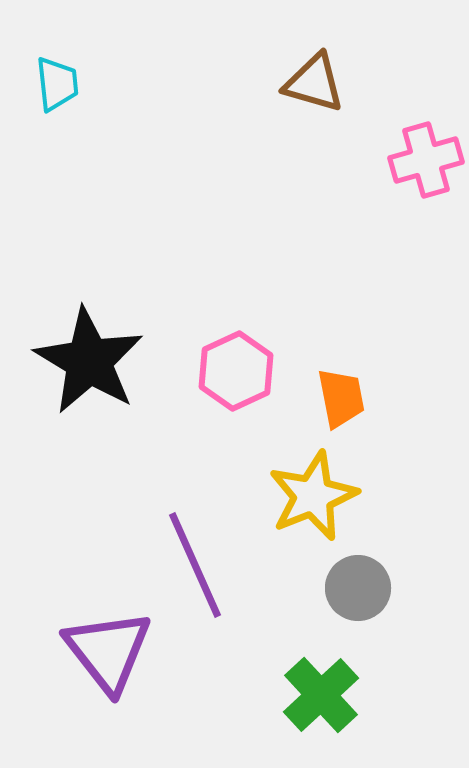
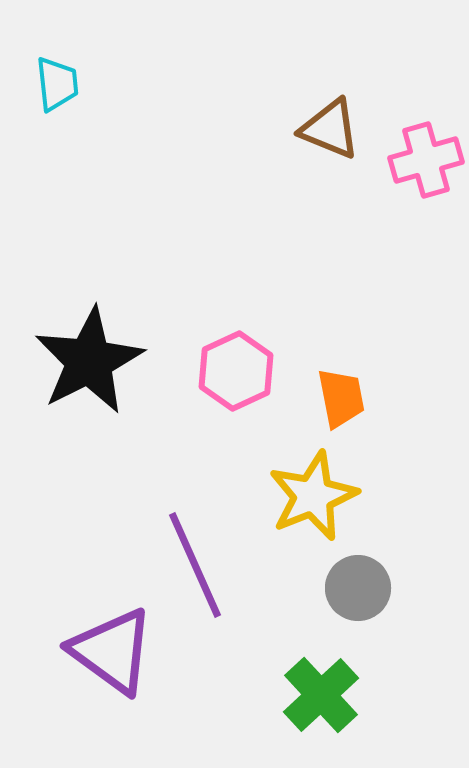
brown triangle: moved 16 px right, 46 px down; rotated 6 degrees clockwise
black star: rotated 14 degrees clockwise
purple triangle: moved 4 px right; rotated 16 degrees counterclockwise
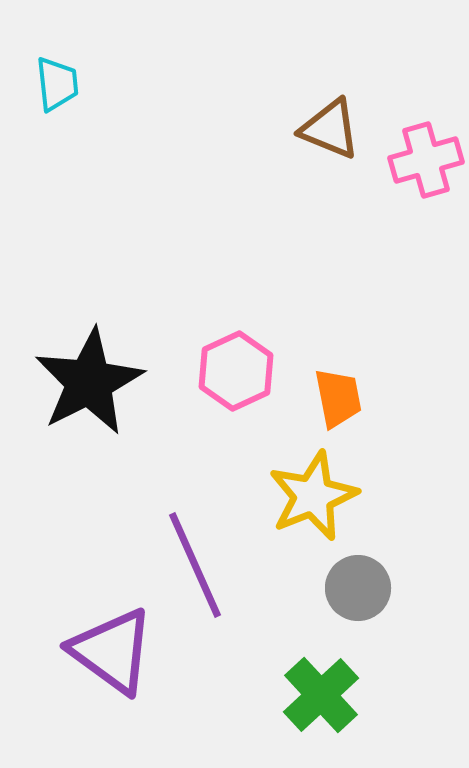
black star: moved 21 px down
orange trapezoid: moved 3 px left
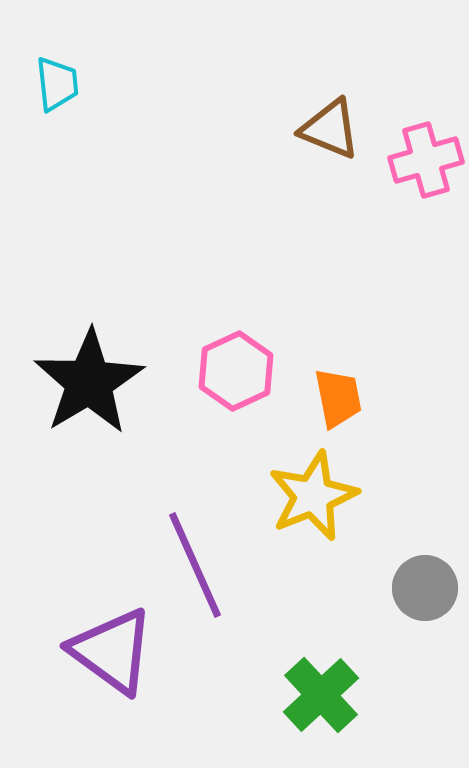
black star: rotated 4 degrees counterclockwise
gray circle: moved 67 px right
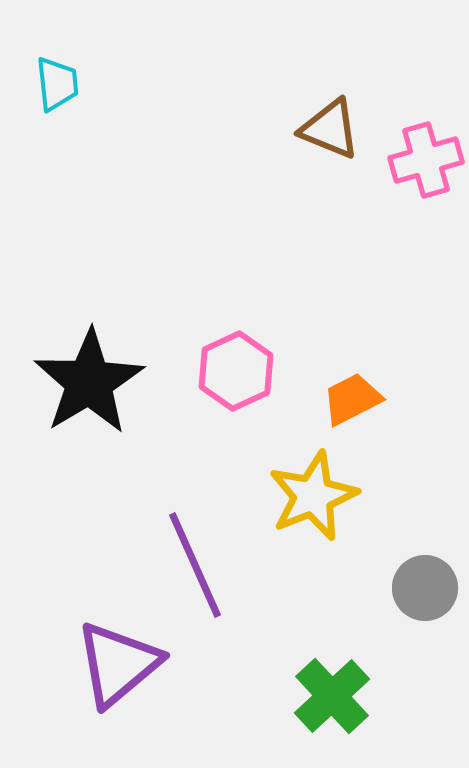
orange trapezoid: moved 14 px right, 1 px down; rotated 106 degrees counterclockwise
purple triangle: moved 6 px right, 13 px down; rotated 44 degrees clockwise
green cross: moved 11 px right, 1 px down
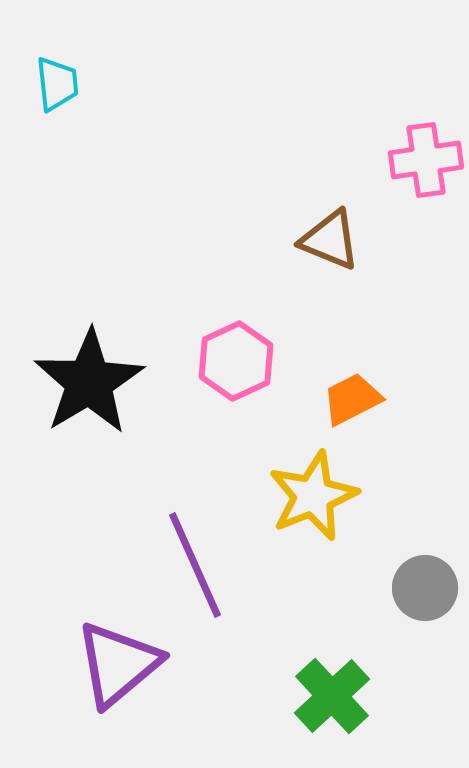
brown triangle: moved 111 px down
pink cross: rotated 8 degrees clockwise
pink hexagon: moved 10 px up
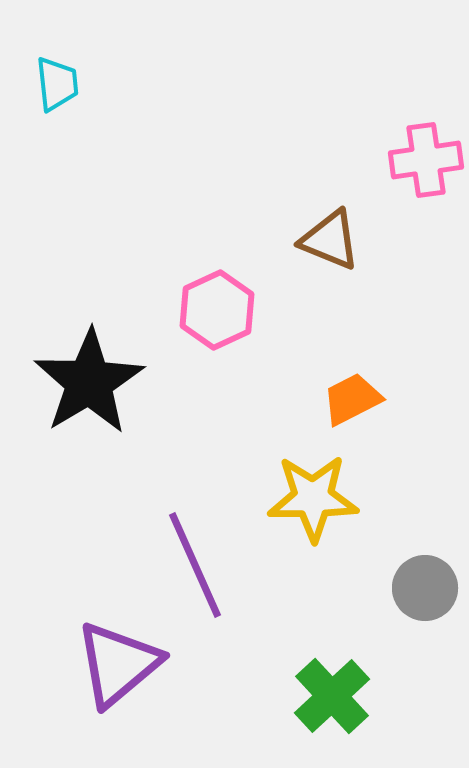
pink hexagon: moved 19 px left, 51 px up
yellow star: moved 2 px down; rotated 22 degrees clockwise
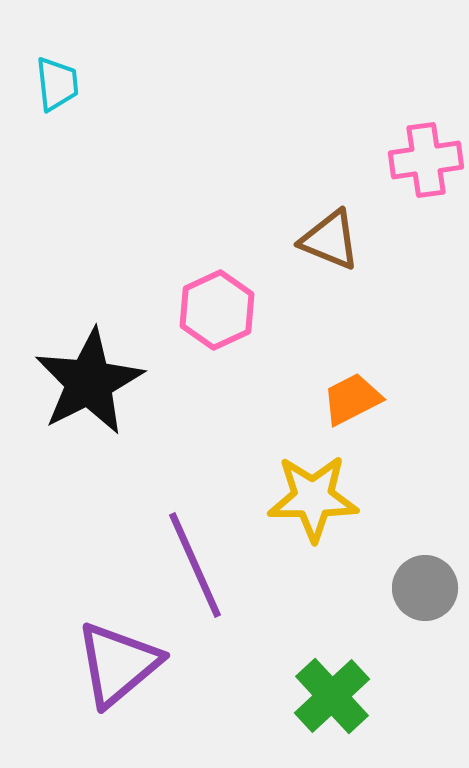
black star: rotated 4 degrees clockwise
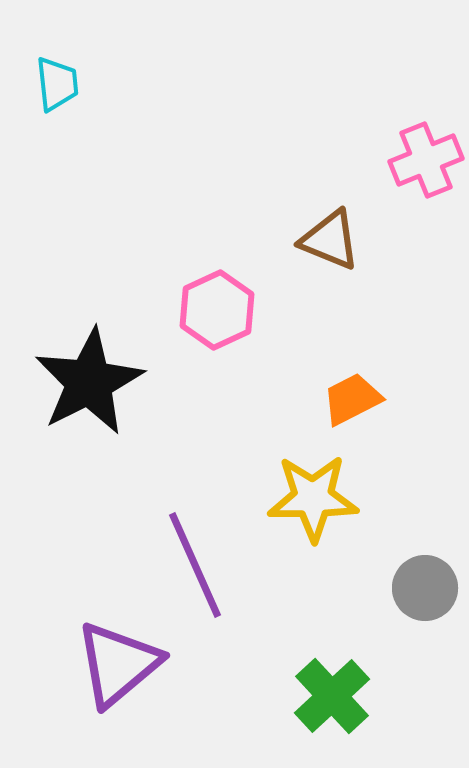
pink cross: rotated 14 degrees counterclockwise
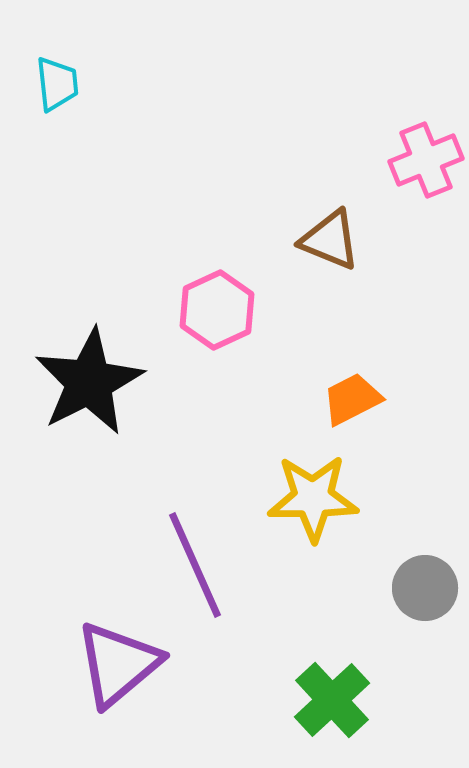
green cross: moved 4 px down
